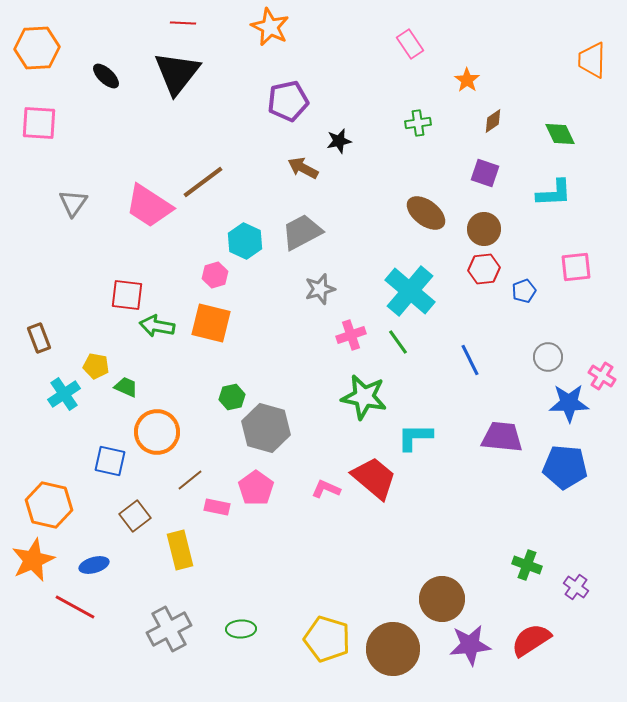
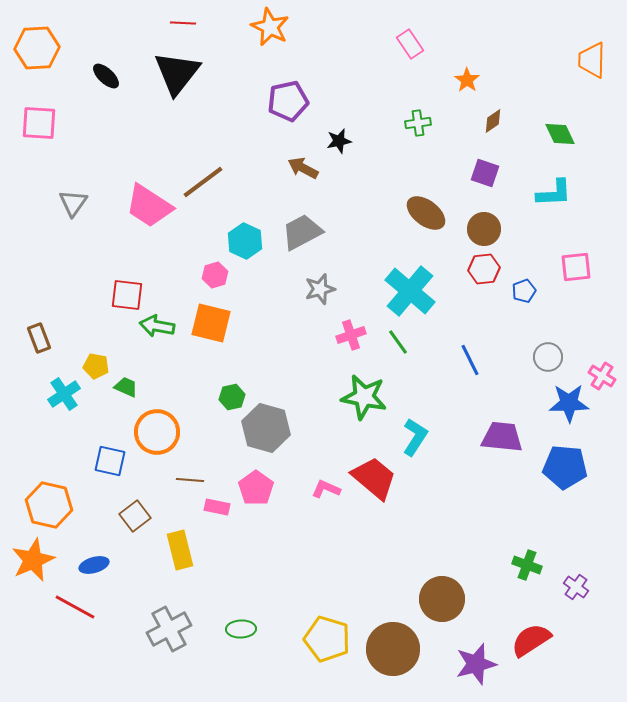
cyan L-shape at (415, 437): rotated 123 degrees clockwise
brown line at (190, 480): rotated 44 degrees clockwise
purple star at (470, 645): moved 6 px right, 19 px down; rotated 9 degrees counterclockwise
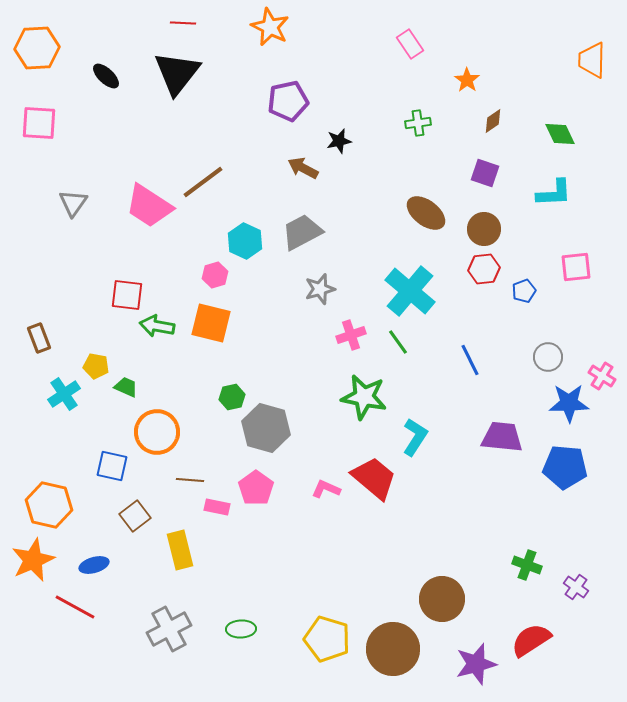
blue square at (110, 461): moved 2 px right, 5 px down
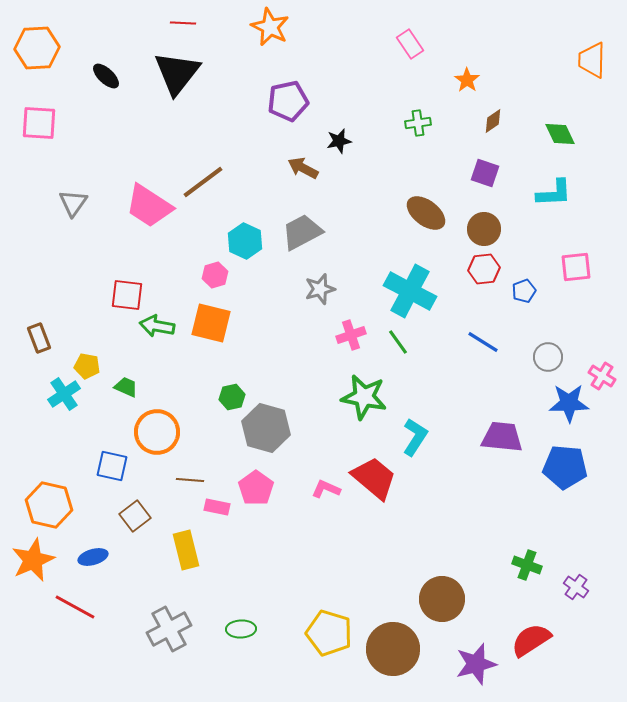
cyan cross at (410, 291): rotated 12 degrees counterclockwise
blue line at (470, 360): moved 13 px right, 18 px up; rotated 32 degrees counterclockwise
yellow pentagon at (96, 366): moved 9 px left
yellow rectangle at (180, 550): moved 6 px right
blue ellipse at (94, 565): moved 1 px left, 8 px up
yellow pentagon at (327, 639): moved 2 px right, 6 px up
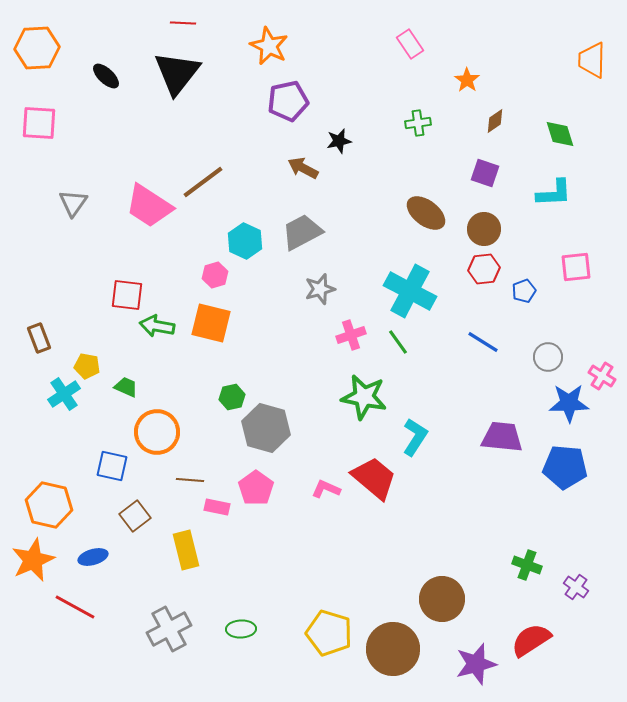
orange star at (270, 27): moved 1 px left, 19 px down
brown diamond at (493, 121): moved 2 px right
green diamond at (560, 134): rotated 8 degrees clockwise
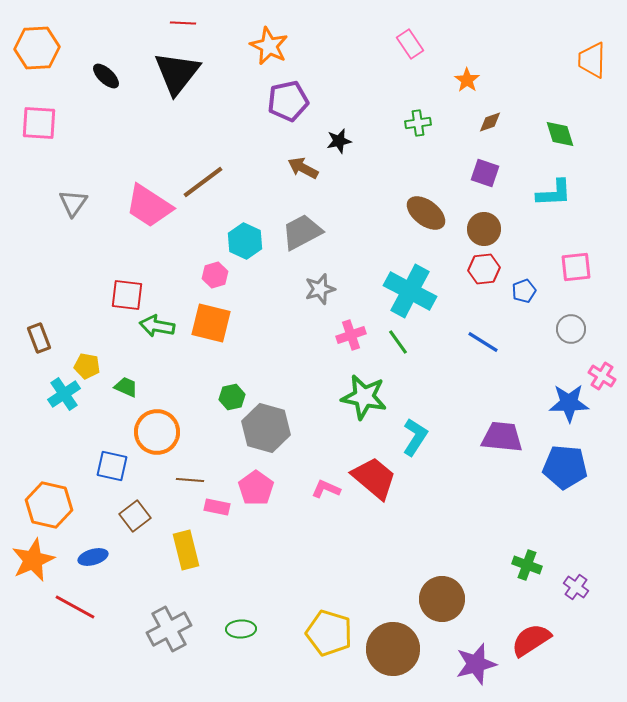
brown diamond at (495, 121): moved 5 px left, 1 px down; rotated 15 degrees clockwise
gray circle at (548, 357): moved 23 px right, 28 px up
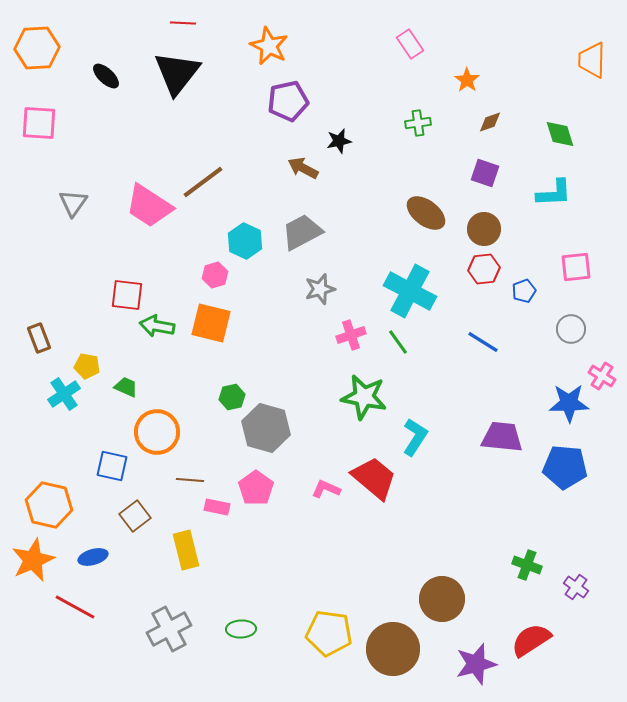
yellow pentagon at (329, 633): rotated 9 degrees counterclockwise
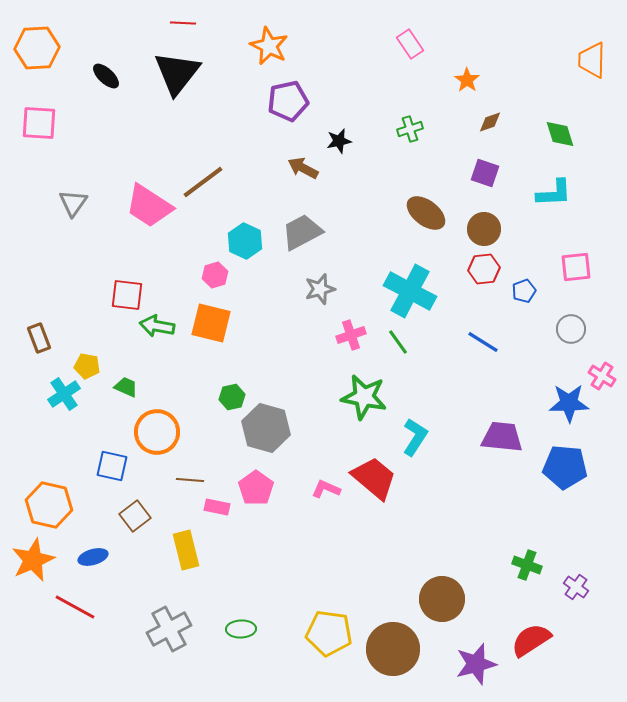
green cross at (418, 123): moved 8 px left, 6 px down; rotated 10 degrees counterclockwise
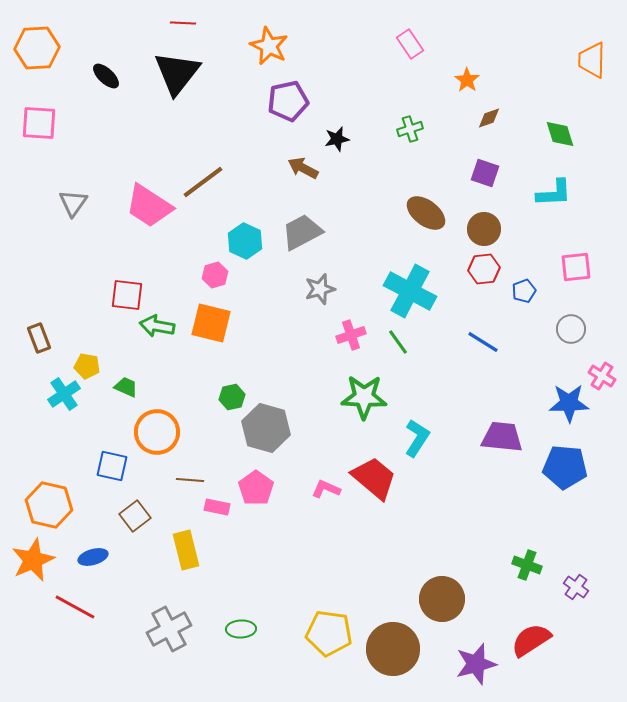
brown diamond at (490, 122): moved 1 px left, 4 px up
black star at (339, 141): moved 2 px left, 2 px up
green star at (364, 397): rotated 9 degrees counterclockwise
cyan L-shape at (415, 437): moved 2 px right, 1 px down
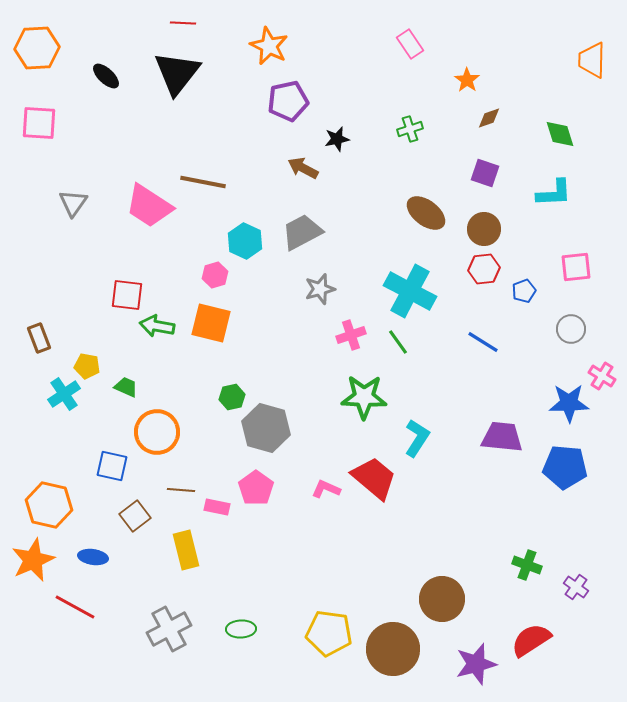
brown line at (203, 182): rotated 48 degrees clockwise
brown line at (190, 480): moved 9 px left, 10 px down
blue ellipse at (93, 557): rotated 24 degrees clockwise
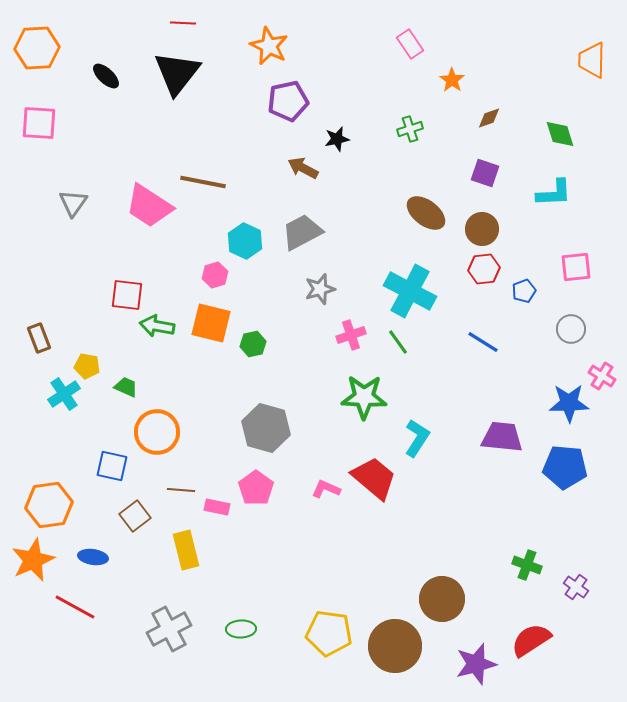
orange star at (467, 80): moved 15 px left
brown circle at (484, 229): moved 2 px left
green hexagon at (232, 397): moved 21 px right, 53 px up
orange hexagon at (49, 505): rotated 21 degrees counterclockwise
brown circle at (393, 649): moved 2 px right, 3 px up
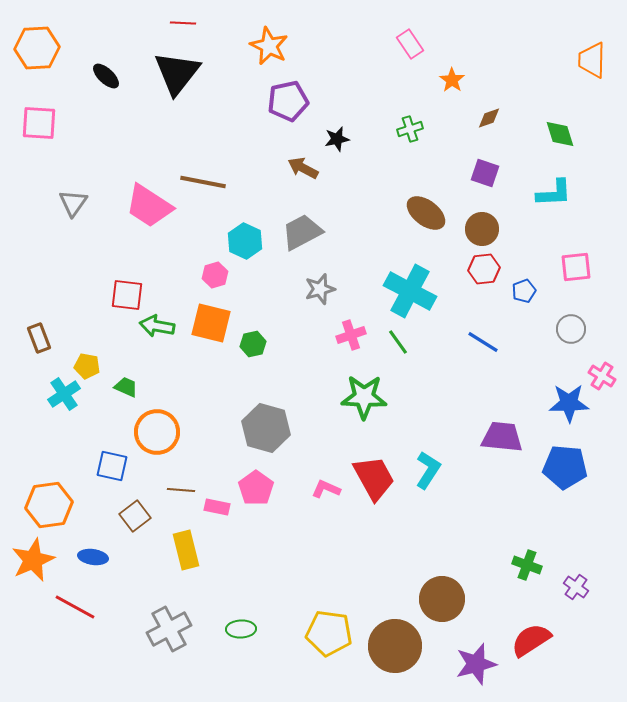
cyan L-shape at (417, 438): moved 11 px right, 32 px down
red trapezoid at (374, 478): rotated 21 degrees clockwise
